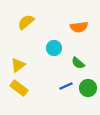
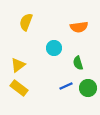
yellow semicircle: rotated 30 degrees counterclockwise
green semicircle: rotated 32 degrees clockwise
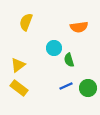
green semicircle: moved 9 px left, 3 px up
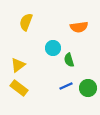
cyan circle: moved 1 px left
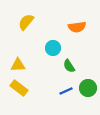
yellow semicircle: rotated 18 degrees clockwise
orange semicircle: moved 2 px left
green semicircle: moved 6 px down; rotated 16 degrees counterclockwise
yellow triangle: rotated 35 degrees clockwise
blue line: moved 5 px down
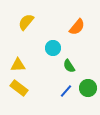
orange semicircle: rotated 42 degrees counterclockwise
blue line: rotated 24 degrees counterclockwise
